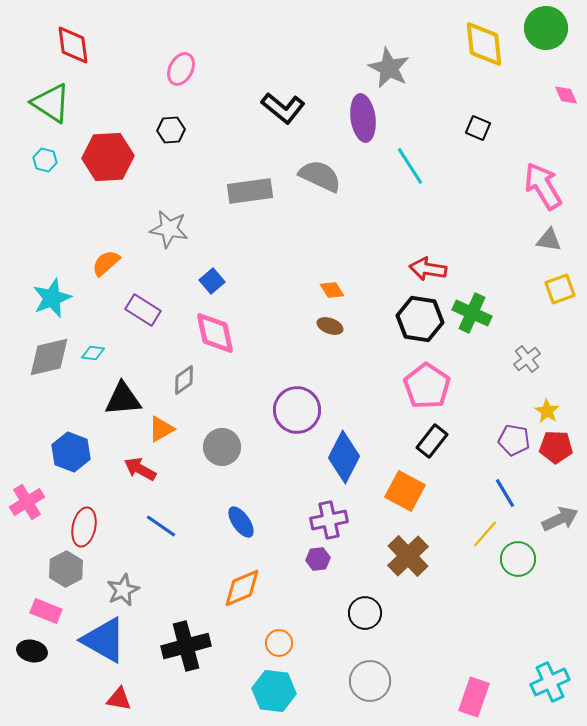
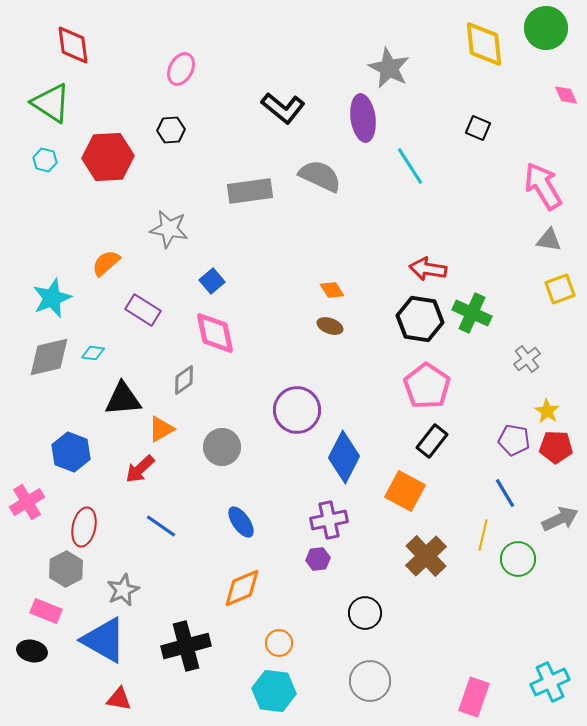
red arrow at (140, 469): rotated 72 degrees counterclockwise
yellow line at (485, 534): moved 2 px left, 1 px down; rotated 28 degrees counterclockwise
brown cross at (408, 556): moved 18 px right
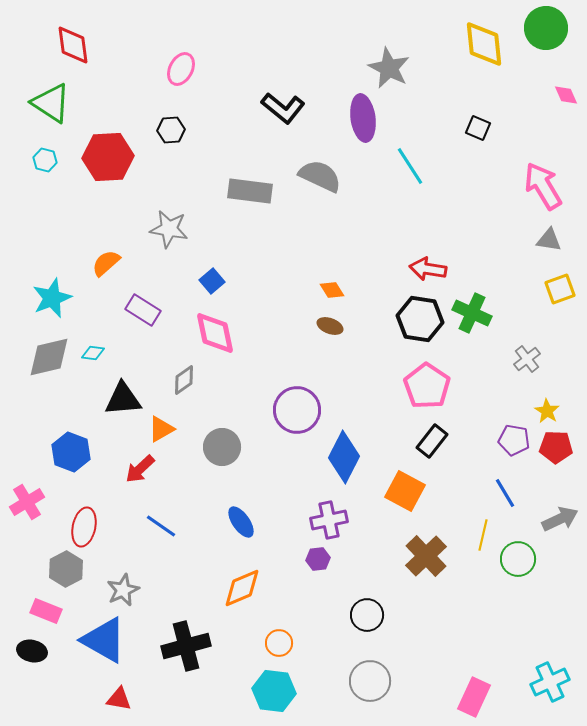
gray rectangle at (250, 191): rotated 15 degrees clockwise
black circle at (365, 613): moved 2 px right, 2 px down
pink rectangle at (474, 697): rotated 6 degrees clockwise
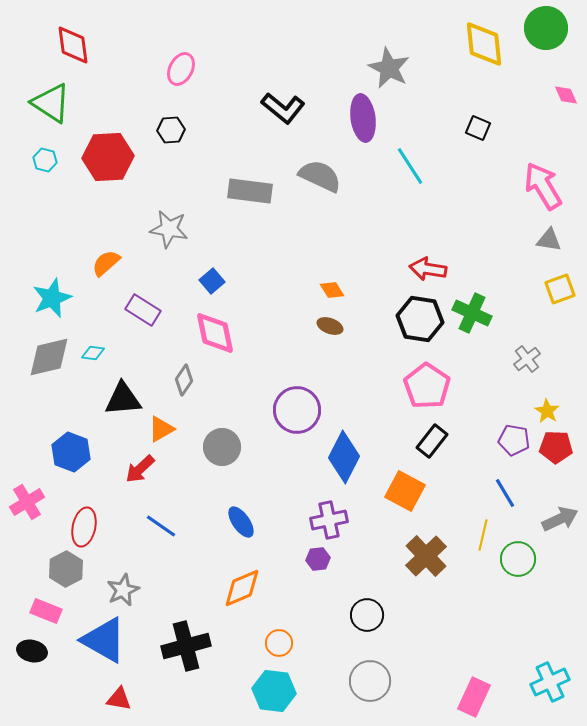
gray diamond at (184, 380): rotated 20 degrees counterclockwise
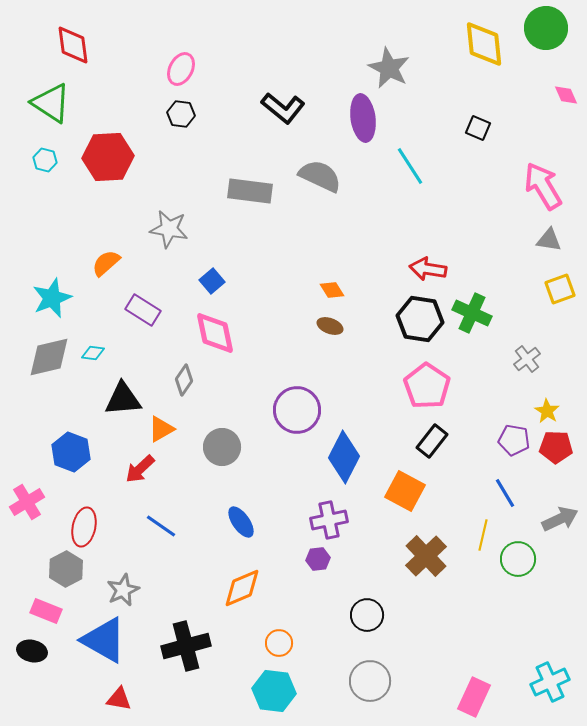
black hexagon at (171, 130): moved 10 px right, 16 px up; rotated 12 degrees clockwise
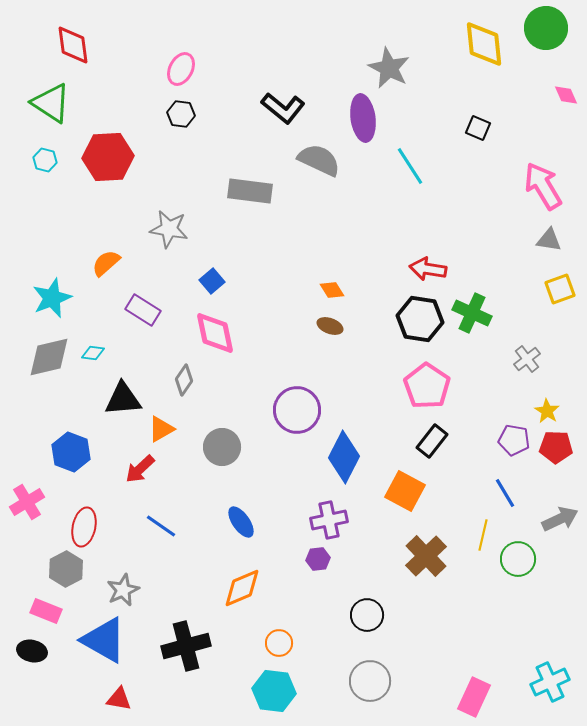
gray semicircle at (320, 176): moved 1 px left, 16 px up
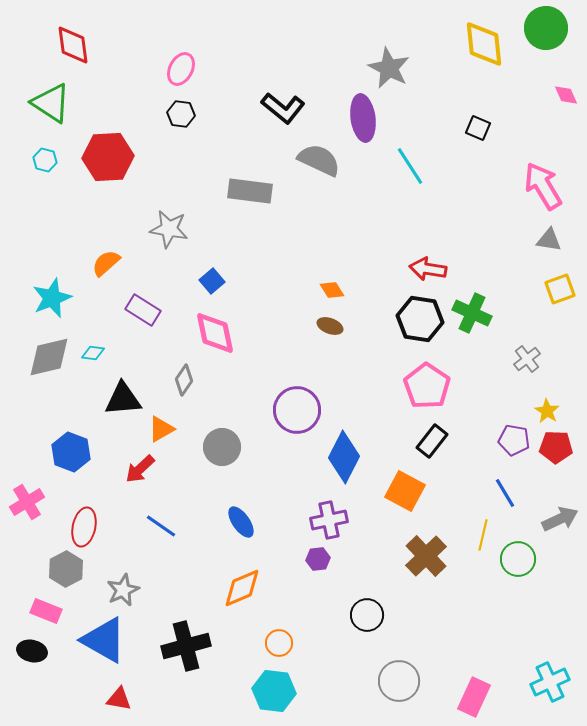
gray circle at (370, 681): moved 29 px right
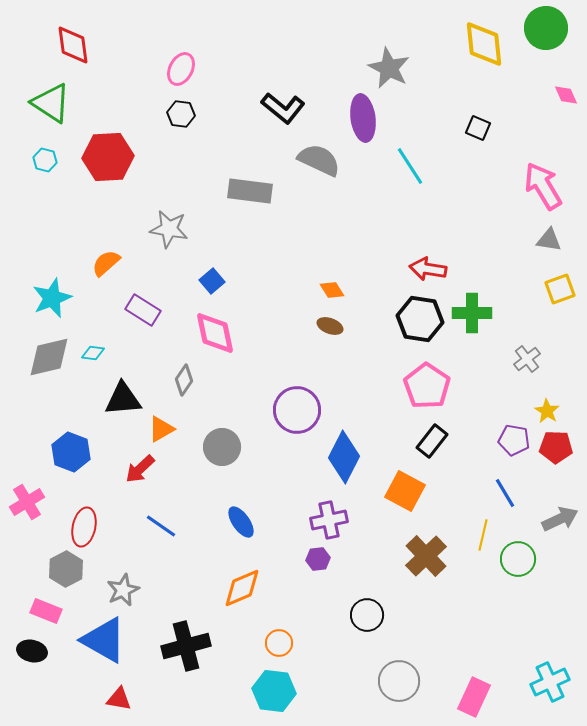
green cross at (472, 313): rotated 24 degrees counterclockwise
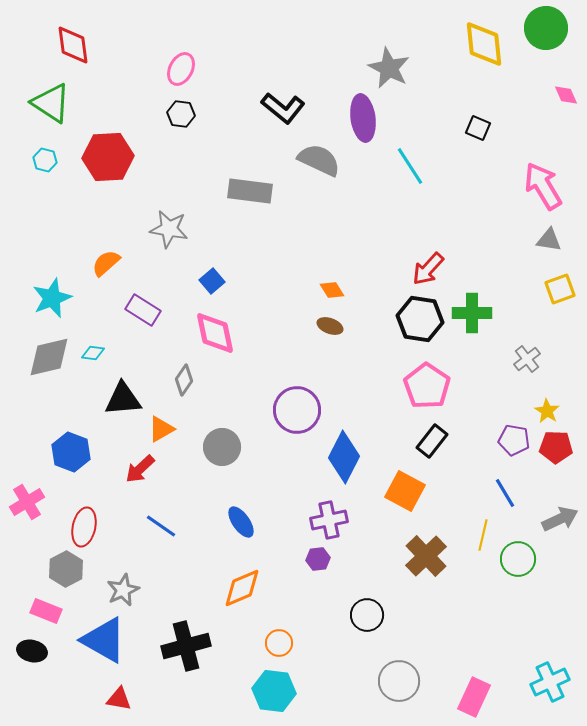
red arrow at (428, 269): rotated 57 degrees counterclockwise
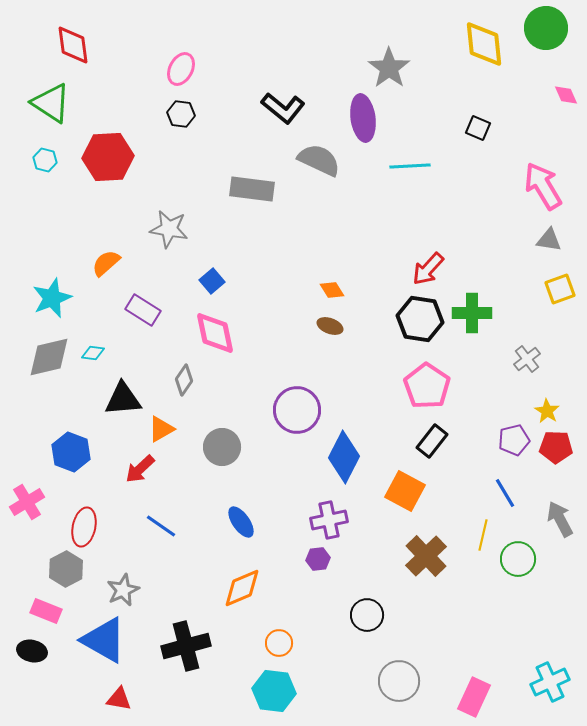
gray star at (389, 68): rotated 9 degrees clockwise
cyan line at (410, 166): rotated 60 degrees counterclockwise
gray rectangle at (250, 191): moved 2 px right, 2 px up
purple pentagon at (514, 440): rotated 24 degrees counterclockwise
gray arrow at (560, 519): rotated 93 degrees counterclockwise
